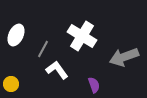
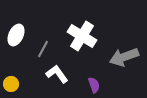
white L-shape: moved 4 px down
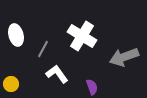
white ellipse: rotated 40 degrees counterclockwise
purple semicircle: moved 2 px left, 2 px down
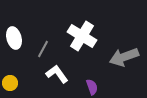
white ellipse: moved 2 px left, 3 px down
yellow circle: moved 1 px left, 1 px up
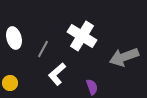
white L-shape: rotated 95 degrees counterclockwise
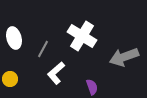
white L-shape: moved 1 px left, 1 px up
yellow circle: moved 4 px up
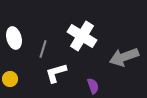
gray line: rotated 12 degrees counterclockwise
white L-shape: rotated 25 degrees clockwise
purple semicircle: moved 1 px right, 1 px up
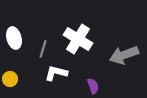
white cross: moved 4 px left, 3 px down
gray arrow: moved 2 px up
white L-shape: rotated 30 degrees clockwise
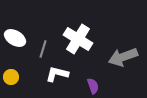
white ellipse: moved 1 px right; rotated 45 degrees counterclockwise
gray arrow: moved 1 px left, 2 px down
white L-shape: moved 1 px right, 1 px down
yellow circle: moved 1 px right, 2 px up
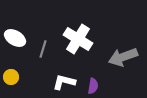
white L-shape: moved 7 px right, 8 px down
purple semicircle: rotated 28 degrees clockwise
